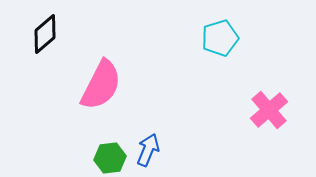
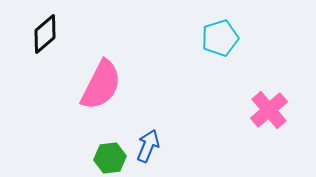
blue arrow: moved 4 px up
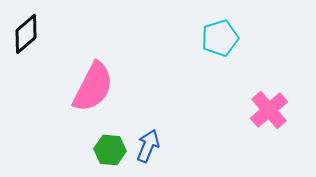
black diamond: moved 19 px left
pink semicircle: moved 8 px left, 2 px down
green hexagon: moved 8 px up; rotated 12 degrees clockwise
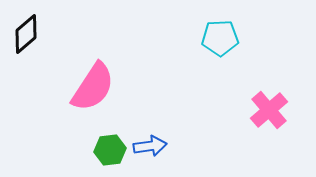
cyan pentagon: rotated 15 degrees clockwise
pink semicircle: rotated 6 degrees clockwise
blue arrow: moved 2 px right; rotated 60 degrees clockwise
green hexagon: rotated 12 degrees counterclockwise
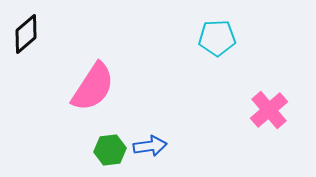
cyan pentagon: moved 3 px left
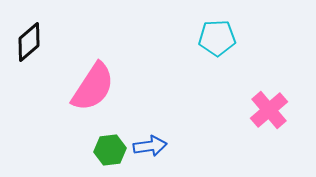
black diamond: moved 3 px right, 8 px down
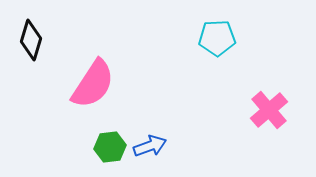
black diamond: moved 2 px right, 2 px up; rotated 33 degrees counterclockwise
pink semicircle: moved 3 px up
blue arrow: rotated 12 degrees counterclockwise
green hexagon: moved 3 px up
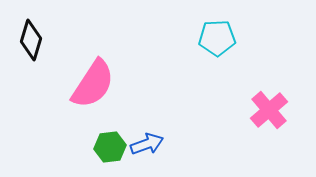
blue arrow: moved 3 px left, 2 px up
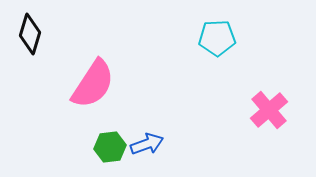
black diamond: moved 1 px left, 6 px up
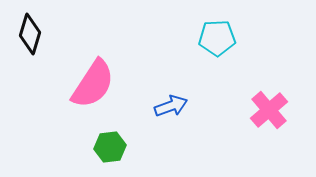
blue arrow: moved 24 px right, 38 px up
